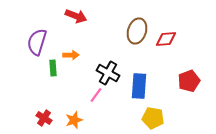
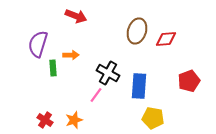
purple semicircle: moved 1 px right, 2 px down
red cross: moved 1 px right, 2 px down
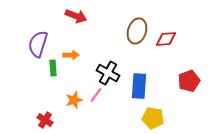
orange star: moved 20 px up
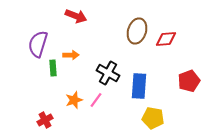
pink line: moved 5 px down
red cross: rotated 28 degrees clockwise
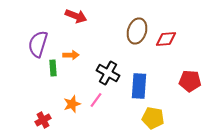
red pentagon: moved 1 px right; rotated 25 degrees clockwise
orange star: moved 2 px left, 4 px down
red cross: moved 2 px left
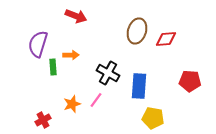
green rectangle: moved 1 px up
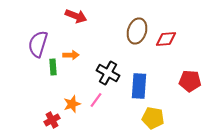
red cross: moved 9 px right
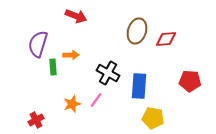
red cross: moved 16 px left
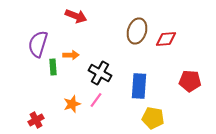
black cross: moved 8 px left
